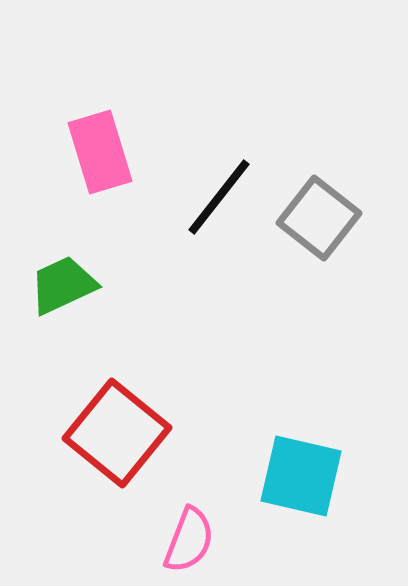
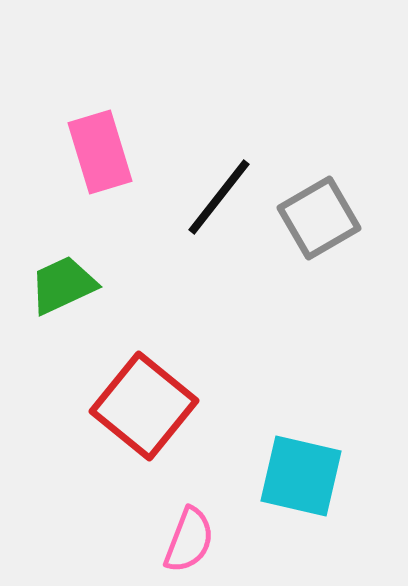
gray square: rotated 22 degrees clockwise
red square: moved 27 px right, 27 px up
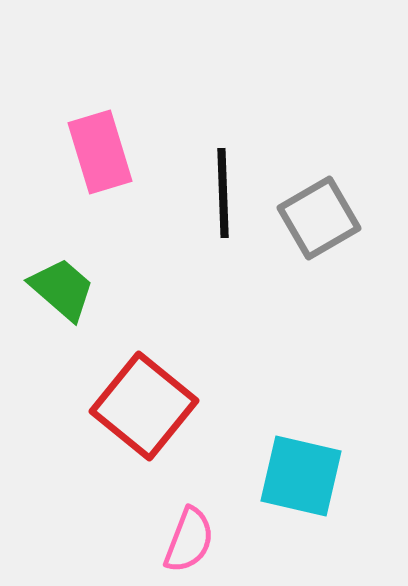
black line: moved 4 px right, 4 px up; rotated 40 degrees counterclockwise
green trapezoid: moved 1 px left, 4 px down; rotated 66 degrees clockwise
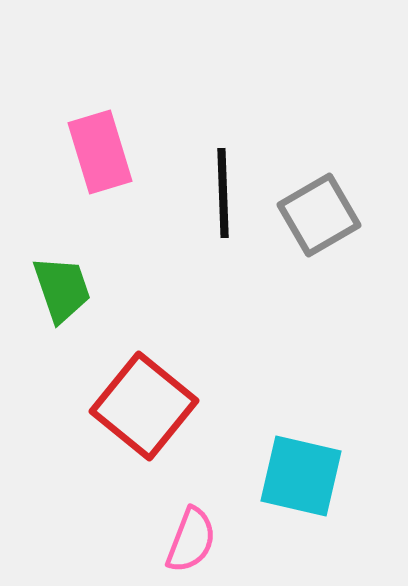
gray square: moved 3 px up
green trapezoid: rotated 30 degrees clockwise
pink semicircle: moved 2 px right
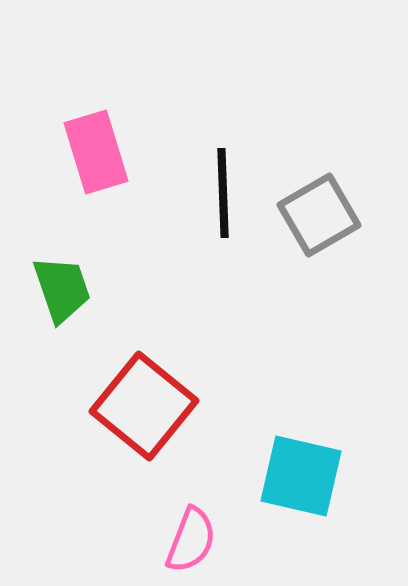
pink rectangle: moved 4 px left
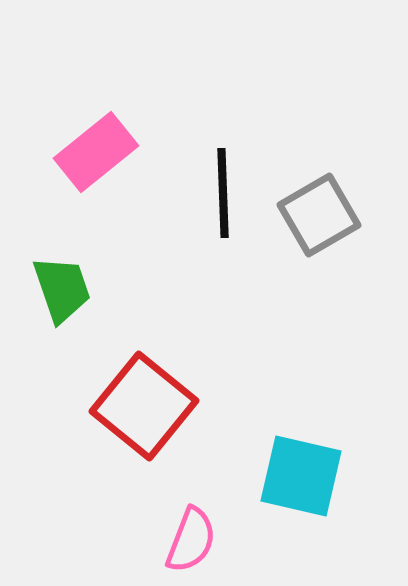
pink rectangle: rotated 68 degrees clockwise
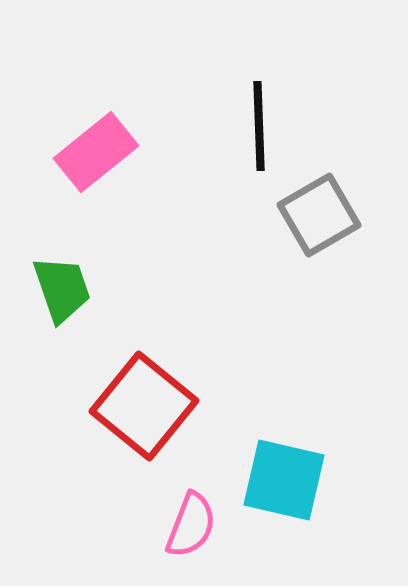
black line: moved 36 px right, 67 px up
cyan square: moved 17 px left, 4 px down
pink semicircle: moved 15 px up
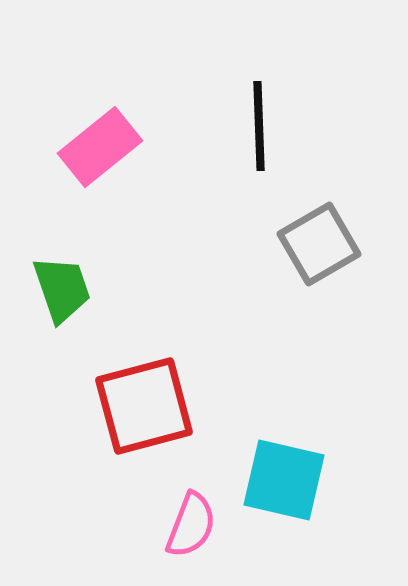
pink rectangle: moved 4 px right, 5 px up
gray square: moved 29 px down
red square: rotated 36 degrees clockwise
